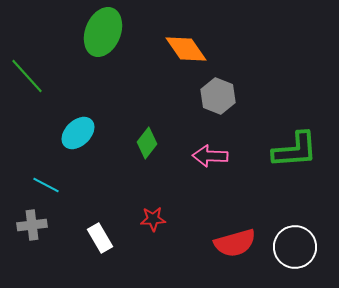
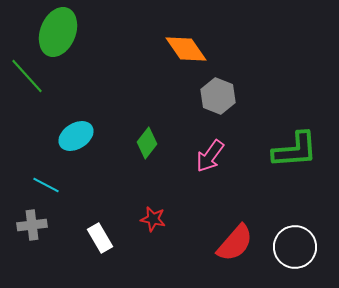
green ellipse: moved 45 px left
cyan ellipse: moved 2 px left, 3 px down; rotated 12 degrees clockwise
pink arrow: rotated 56 degrees counterclockwise
red star: rotated 15 degrees clockwise
red semicircle: rotated 33 degrees counterclockwise
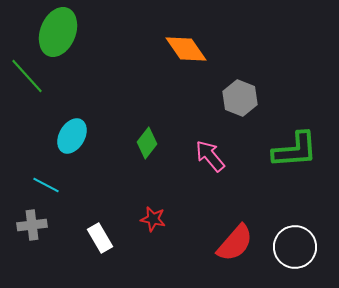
gray hexagon: moved 22 px right, 2 px down
cyan ellipse: moved 4 px left; rotated 28 degrees counterclockwise
pink arrow: rotated 104 degrees clockwise
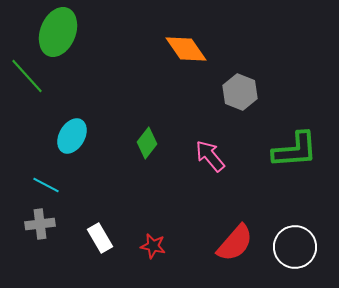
gray hexagon: moved 6 px up
red star: moved 27 px down
gray cross: moved 8 px right, 1 px up
